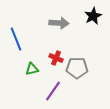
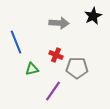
blue line: moved 3 px down
red cross: moved 3 px up
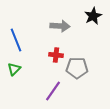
gray arrow: moved 1 px right, 3 px down
blue line: moved 2 px up
red cross: rotated 16 degrees counterclockwise
green triangle: moved 18 px left; rotated 32 degrees counterclockwise
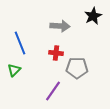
blue line: moved 4 px right, 3 px down
red cross: moved 2 px up
green triangle: moved 1 px down
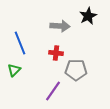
black star: moved 5 px left
gray pentagon: moved 1 px left, 2 px down
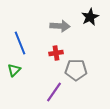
black star: moved 2 px right, 1 px down
red cross: rotated 16 degrees counterclockwise
purple line: moved 1 px right, 1 px down
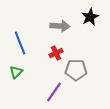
red cross: rotated 16 degrees counterclockwise
green triangle: moved 2 px right, 2 px down
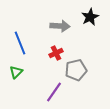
gray pentagon: rotated 15 degrees counterclockwise
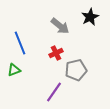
gray arrow: rotated 36 degrees clockwise
green triangle: moved 2 px left, 2 px up; rotated 24 degrees clockwise
